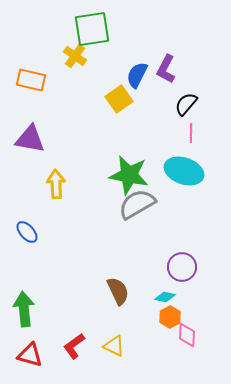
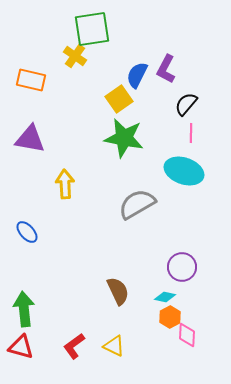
green star: moved 5 px left, 37 px up
yellow arrow: moved 9 px right
red triangle: moved 9 px left, 8 px up
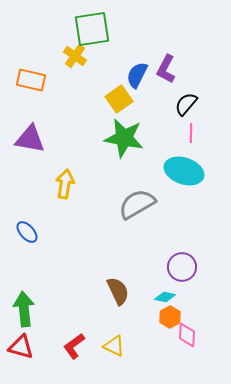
yellow arrow: rotated 12 degrees clockwise
